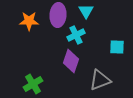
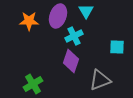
purple ellipse: moved 1 px down; rotated 15 degrees clockwise
cyan cross: moved 2 px left, 1 px down
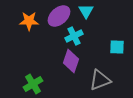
purple ellipse: moved 1 px right; rotated 30 degrees clockwise
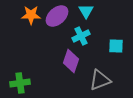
purple ellipse: moved 2 px left
orange star: moved 2 px right, 6 px up
cyan cross: moved 7 px right
cyan square: moved 1 px left, 1 px up
green cross: moved 13 px left, 1 px up; rotated 24 degrees clockwise
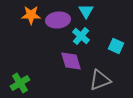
purple ellipse: moved 1 px right, 4 px down; rotated 35 degrees clockwise
cyan cross: rotated 24 degrees counterclockwise
cyan square: rotated 21 degrees clockwise
purple diamond: rotated 35 degrees counterclockwise
green cross: rotated 24 degrees counterclockwise
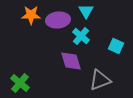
green cross: rotated 18 degrees counterclockwise
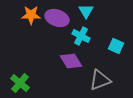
purple ellipse: moved 1 px left, 2 px up; rotated 25 degrees clockwise
cyan cross: rotated 12 degrees counterclockwise
purple diamond: rotated 15 degrees counterclockwise
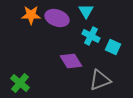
cyan cross: moved 10 px right
cyan square: moved 3 px left, 1 px down
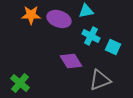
cyan triangle: rotated 49 degrees clockwise
purple ellipse: moved 2 px right, 1 px down
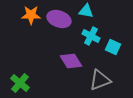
cyan triangle: rotated 21 degrees clockwise
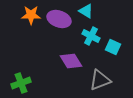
cyan triangle: rotated 21 degrees clockwise
green cross: moved 1 px right; rotated 30 degrees clockwise
